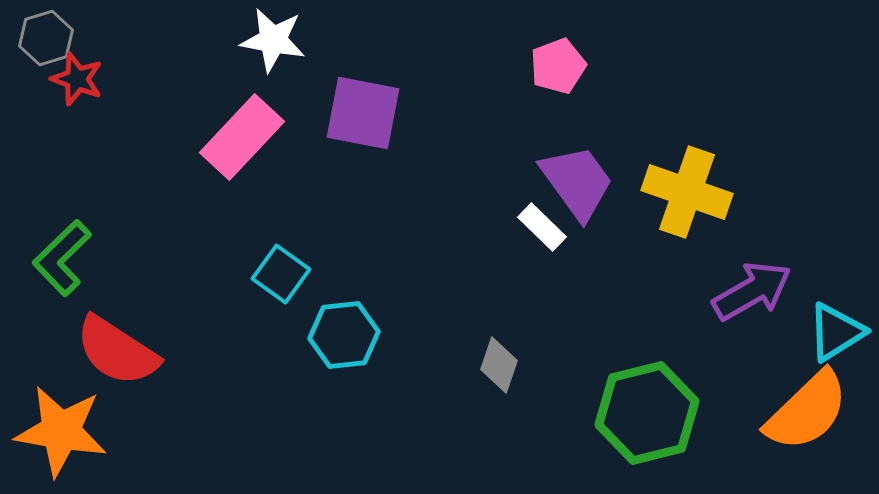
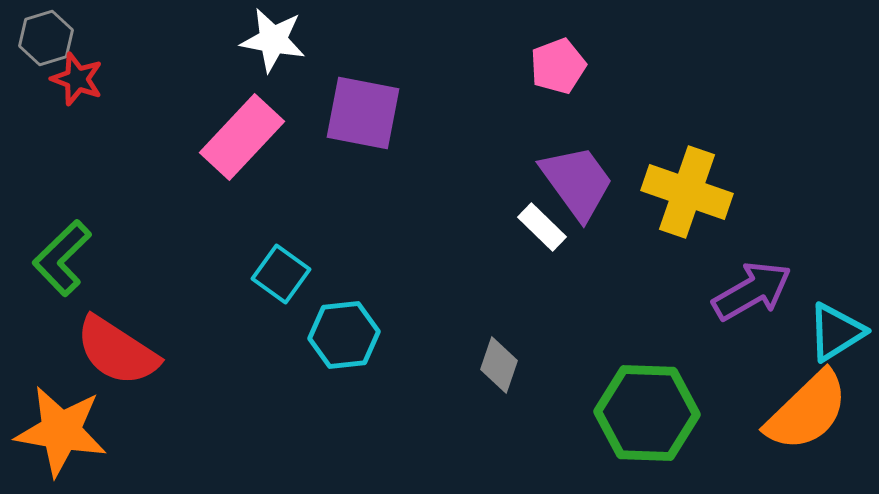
green hexagon: rotated 16 degrees clockwise
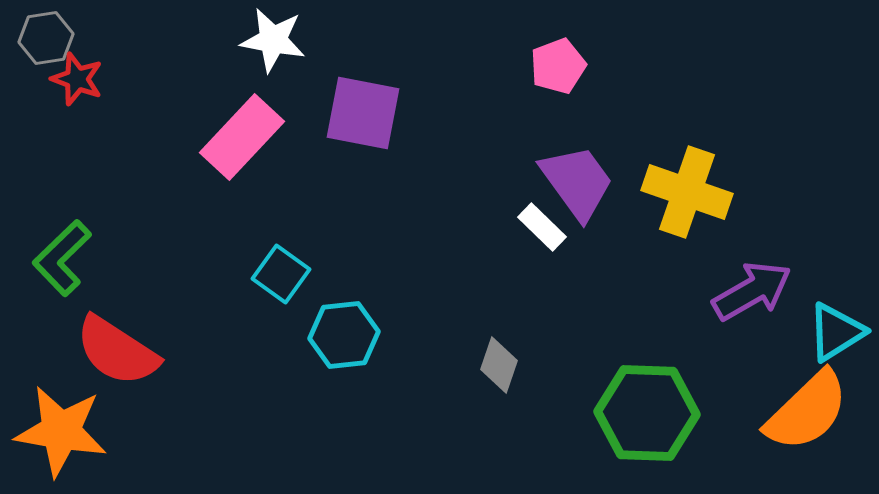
gray hexagon: rotated 8 degrees clockwise
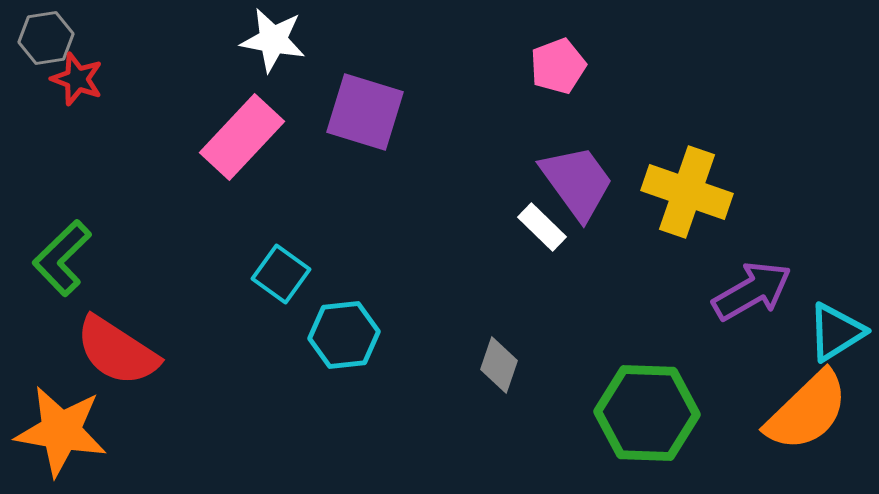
purple square: moved 2 px right, 1 px up; rotated 6 degrees clockwise
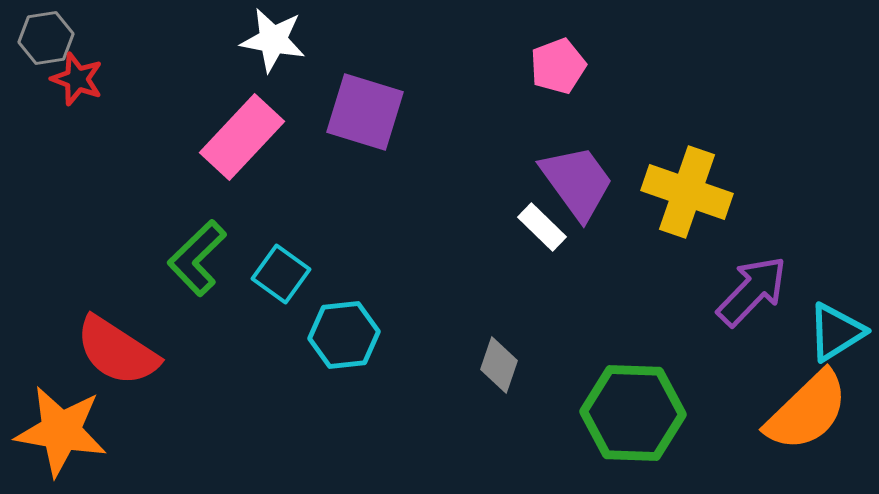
green L-shape: moved 135 px right
purple arrow: rotated 16 degrees counterclockwise
green hexagon: moved 14 px left
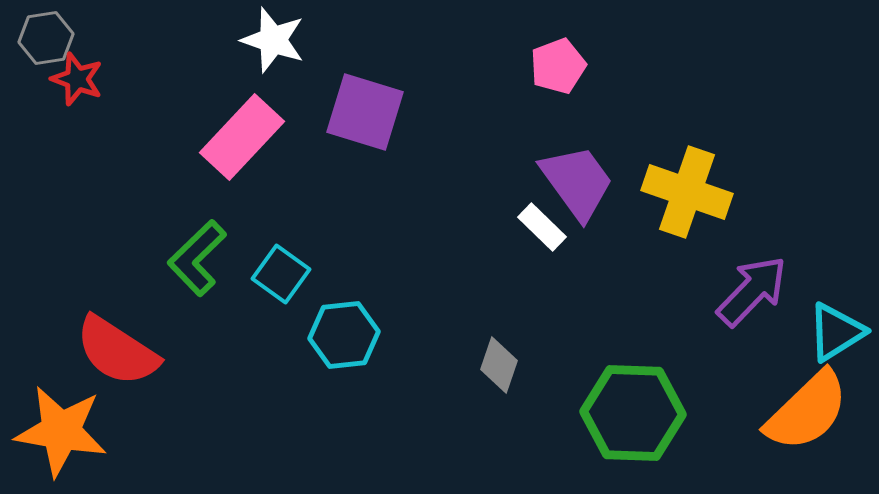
white star: rotated 8 degrees clockwise
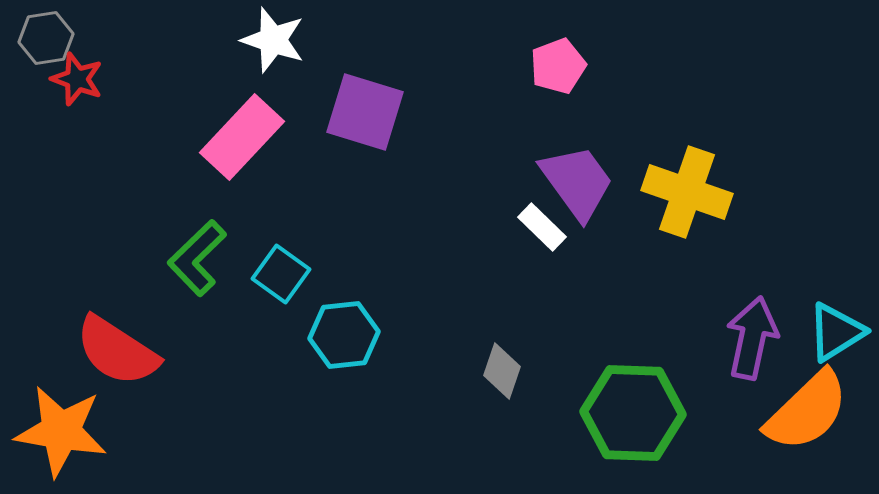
purple arrow: moved 47 px down; rotated 32 degrees counterclockwise
gray diamond: moved 3 px right, 6 px down
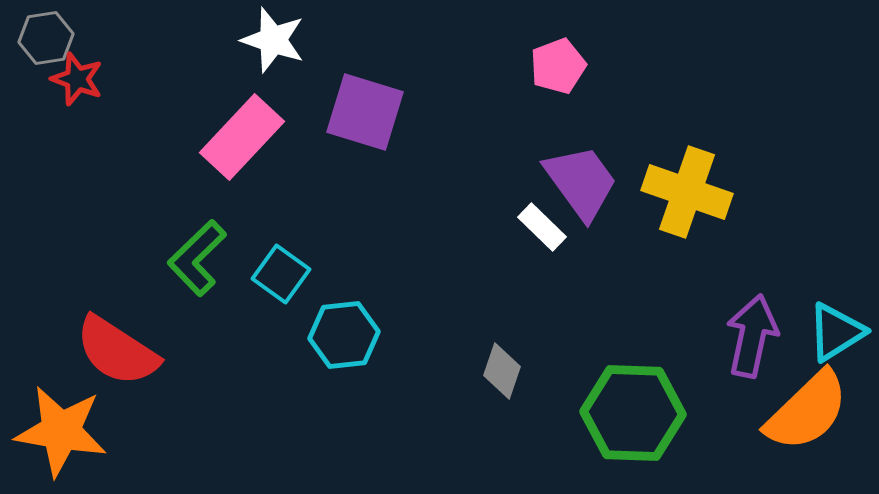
purple trapezoid: moved 4 px right
purple arrow: moved 2 px up
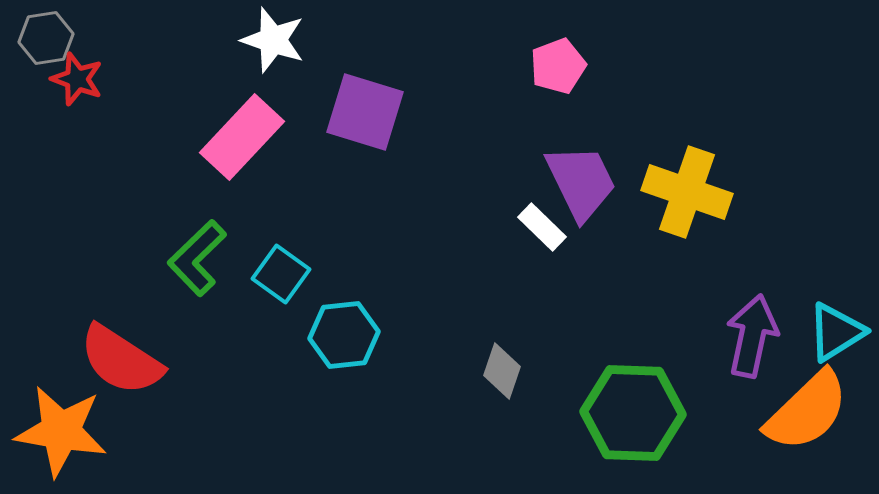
purple trapezoid: rotated 10 degrees clockwise
red semicircle: moved 4 px right, 9 px down
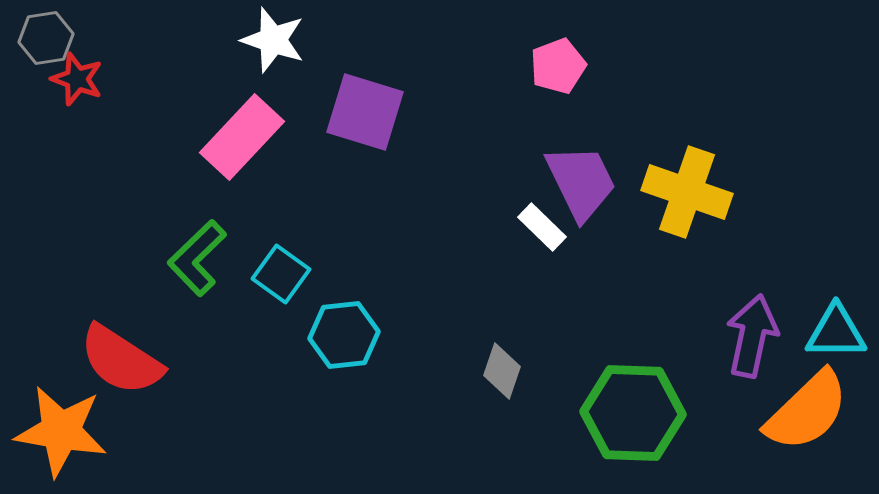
cyan triangle: rotated 32 degrees clockwise
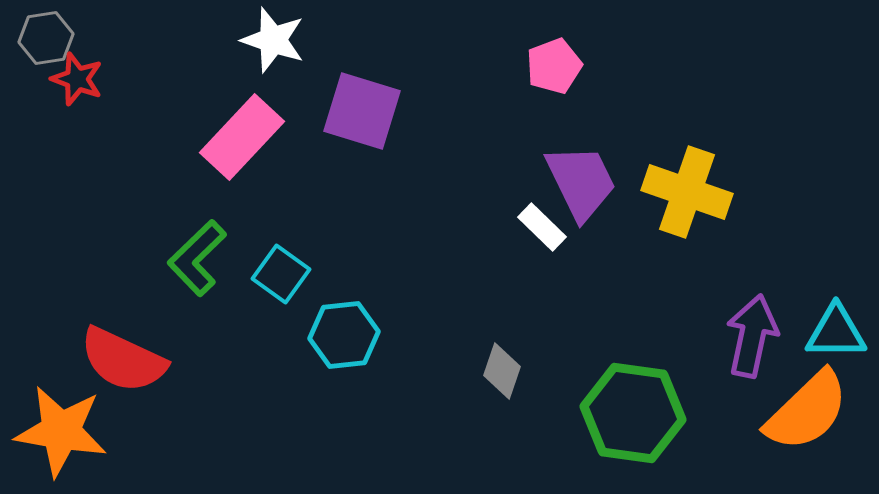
pink pentagon: moved 4 px left
purple square: moved 3 px left, 1 px up
red semicircle: moved 2 px right; rotated 8 degrees counterclockwise
green hexagon: rotated 6 degrees clockwise
